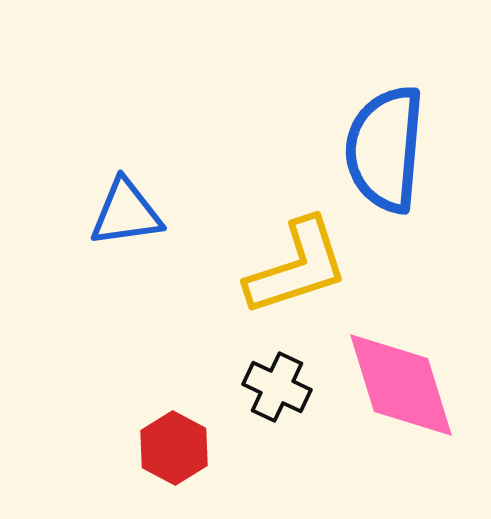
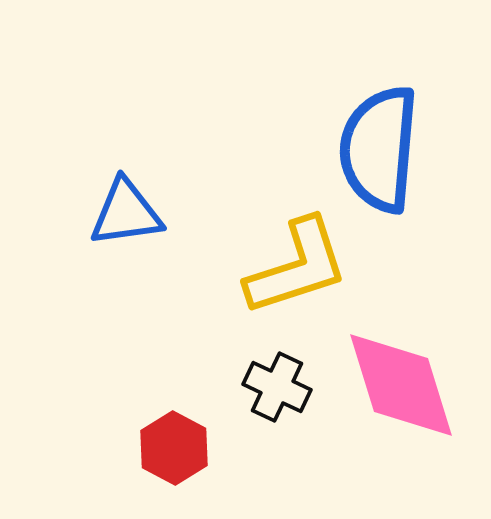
blue semicircle: moved 6 px left
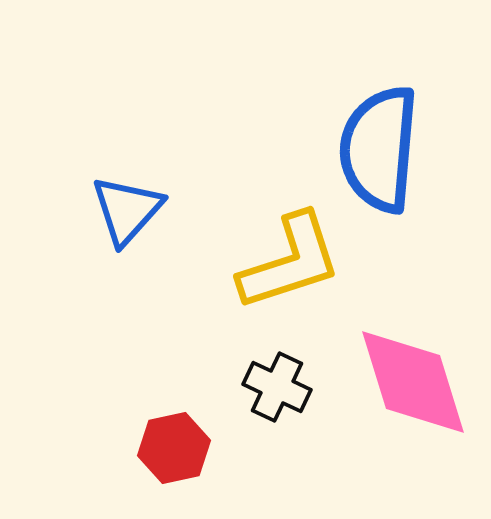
blue triangle: moved 1 px right, 3 px up; rotated 40 degrees counterclockwise
yellow L-shape: moved 7 px left, 5 px up
pink diamond: moved 12 px right, 3 px up
red hexagon: rotated 20 degrees clockwise
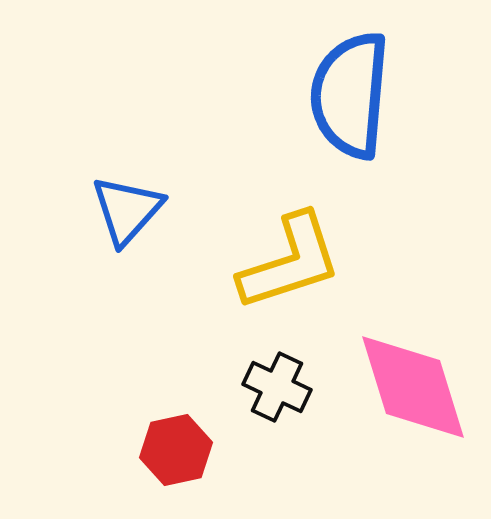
blue semicircle: moved 29 px left, 54 px up
pink diamond: moved 5 px down
red hexagon: moved 2 px right, 2 px down
